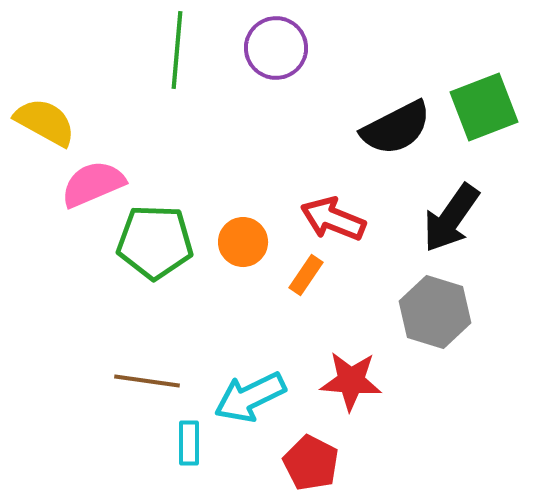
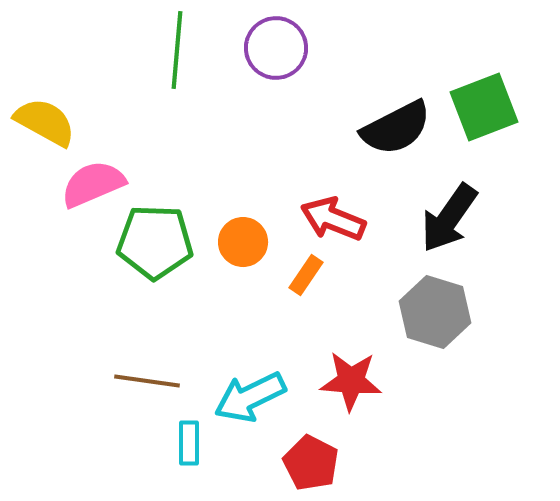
black arrow: moved 2 px left
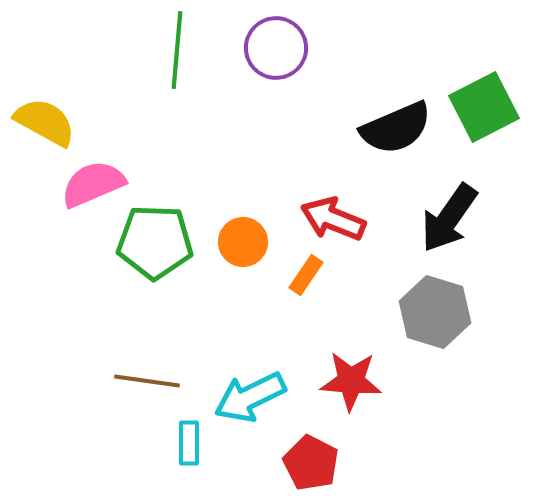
green square: rotated 6 degrees counterclockwise
black semicircle: rotated 4 degrees clockwise
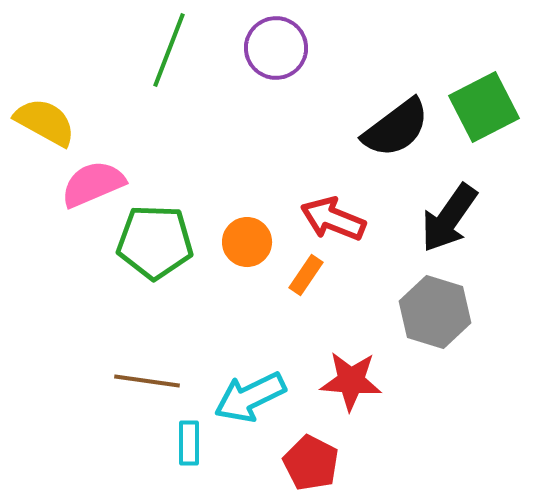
green line: moved 8 px left; rotated 16 degrees clockwise
black semicircle: rotated 14 degrees counterclockwise
orange circle: moved 4 px right
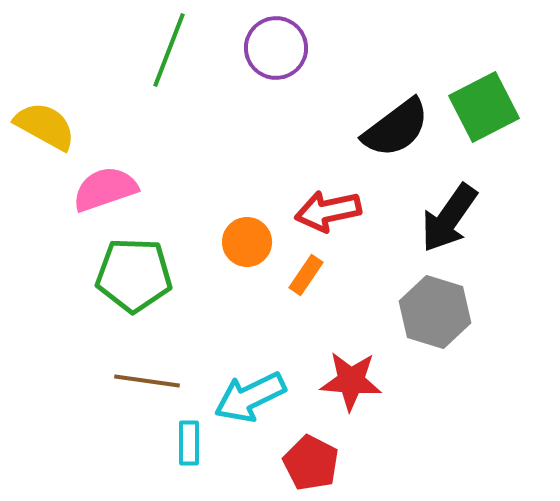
yellow semicircle: moved 4 px down
pink semicircle: moved 12 px right, 5 px down; rotated 4 degrees clockwise
red arrow: moved 5 px left, 8 px up; rotated 34 degrees counterclockwise
green pentagon: moved 21 px left, 33 px down
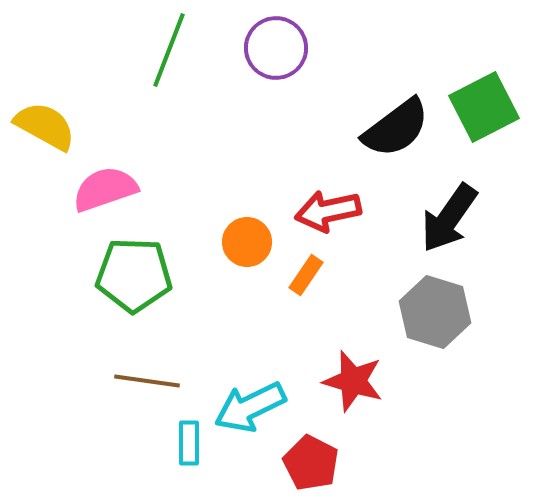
red star: moved 2 px right; rotated 12 degrees clockwise
cyan arrow: moved 10 px down
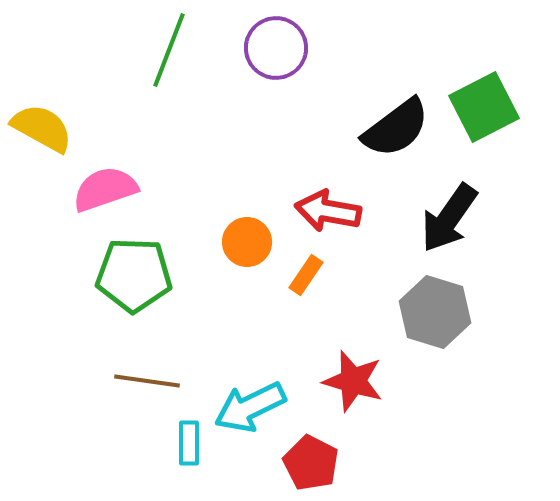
yellow semicircle: moved 3 px left, 2 px down
red arrow: rotated 22 degrees clockwise
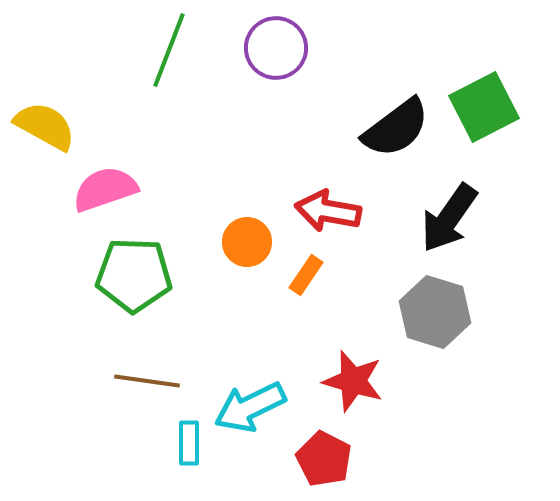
yellow semicircle: moved 3 px right, 2 px up
red pentagon: moved 13 px right, 4 px up
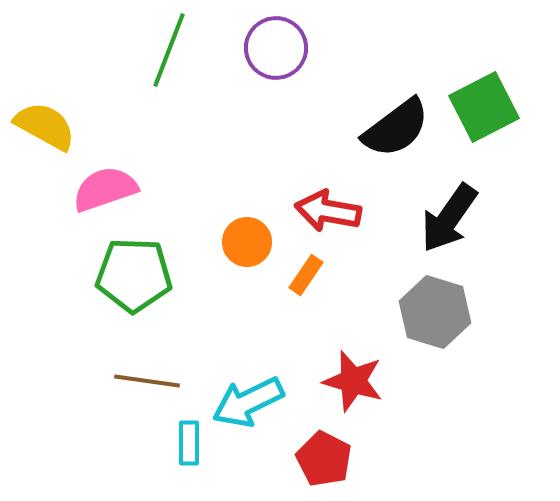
cyan arrow: moved 2 px left, 5 px up
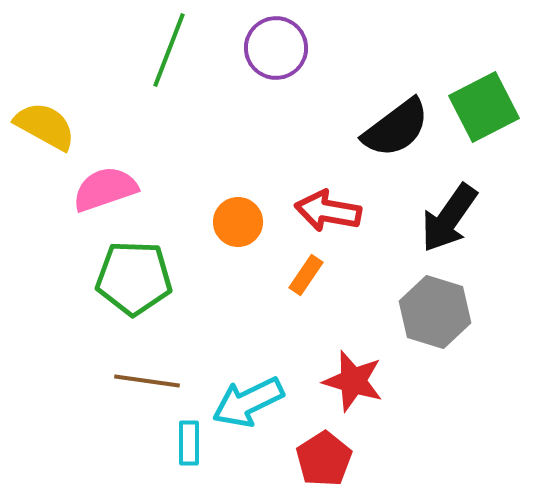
orange circle: moved 9 px left, 20 px up
green pentagon: moved 3 px down
red pentagon: rotated 12 degrees clockwise
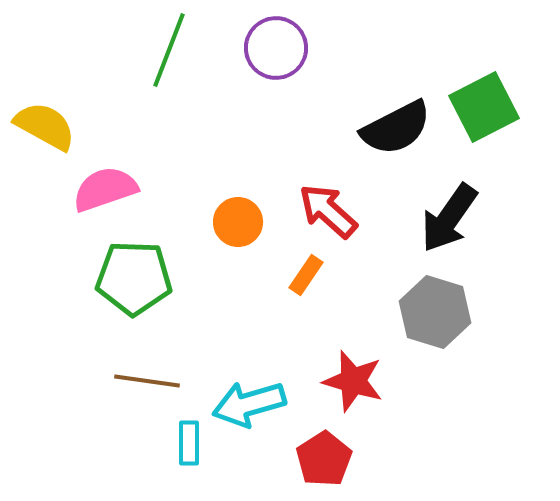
black semicircle: rotated 10 degrees clockwise
red arrow: rotated 32 degrees clockwise
cyan arrow: moved 1 px right, 2 px down; rotated 10 degrees clockwise
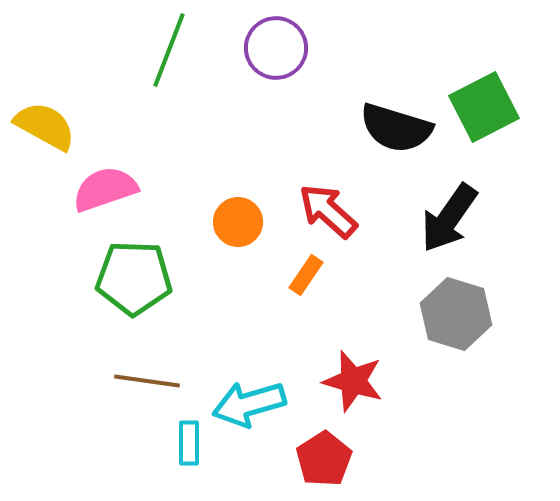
black semicircle: rotated 44 degrees clockwise
gray hexagon: moved 21 px right, 2 px down
